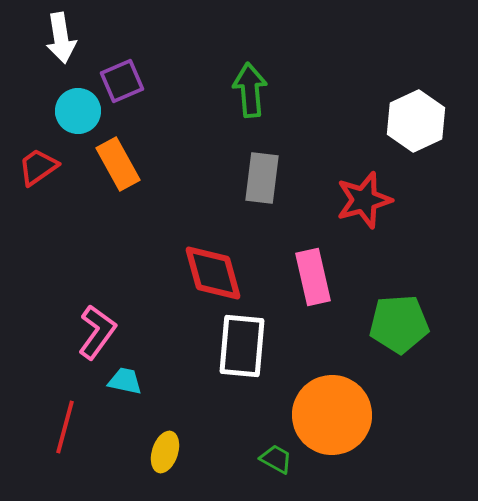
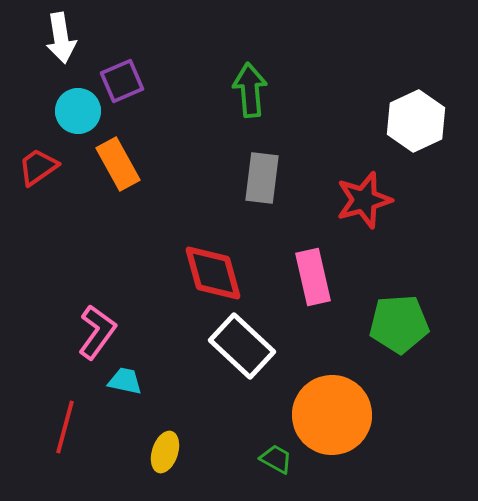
white rectangle: rotated 52 degrees counterclockwise
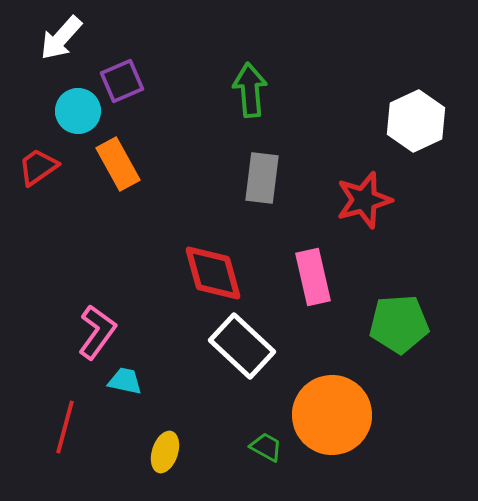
white arrow: rotated 51 degrees clockwise
green trapezoid: moved 10 px left, 12 px up
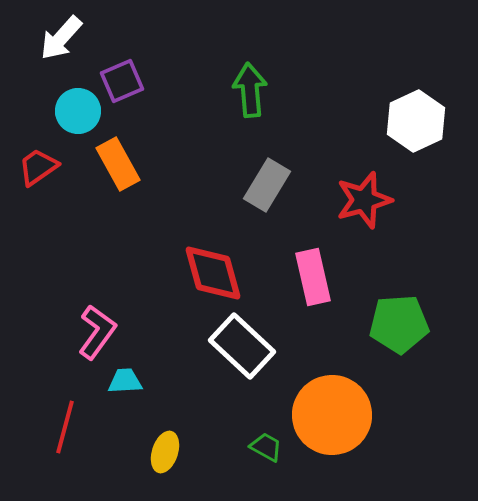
gray rectangle: moved 5 px right, 7 px down; rotated 24 degrees clockwise
cyan trapezoid: rotated 15 degrees counterclockwise
